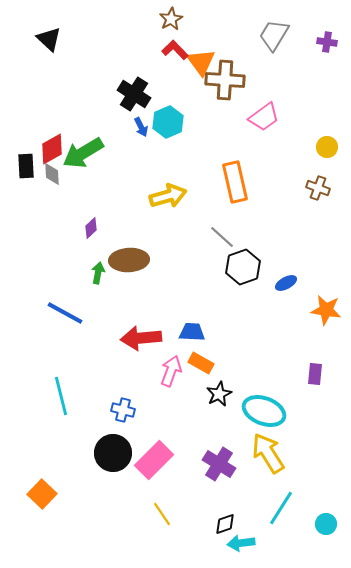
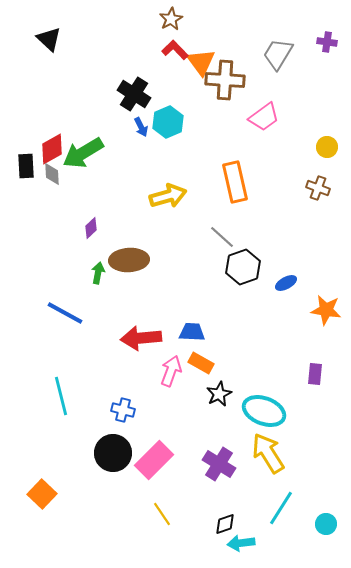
gray trapezoid at (274, 35): moved 4 px right, 19 px down
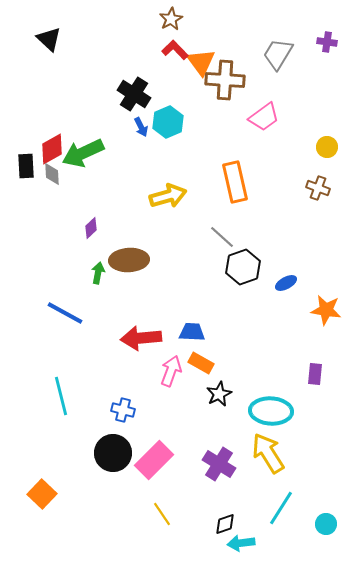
green arrow at (83, 153): rotated 6 degrees clockwise
cyan ellipse at (264, 411): moved 7 px right; rotated 18 degrees counterclockwise
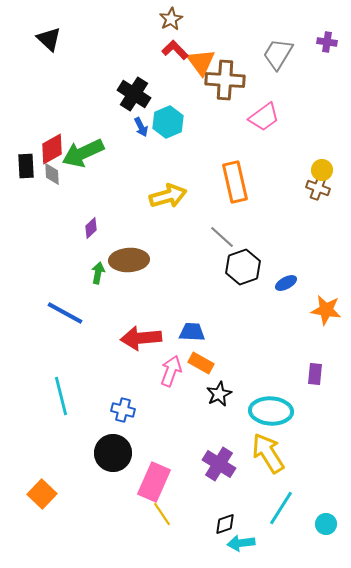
yellow circle at (327, 147): moved 5 px left, 23 px down
pink rectangle at (154, 460): moved 22 px down; rotated 21 degrees counterclockwise
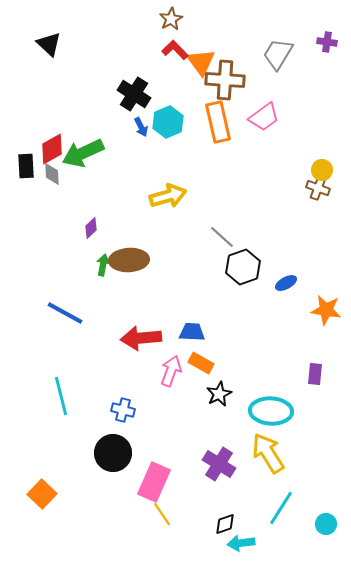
black triangle at (49, 39): moved 5 px down
orange rectangle at (235, 182): moved 17 px left, 60 px up
green arrow at (98, 273): moved 5 px right, 8 px up
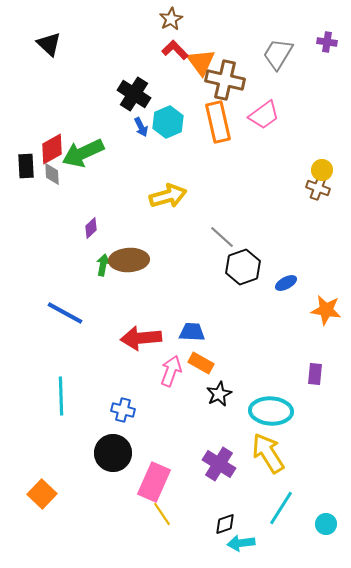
brown cross at (225, 80): rotated 9 degrees clockwise
pink trapezoid at (264, 117): moved 2 px up
cyan line at (61, 396): rotated 12 degrees clockwise
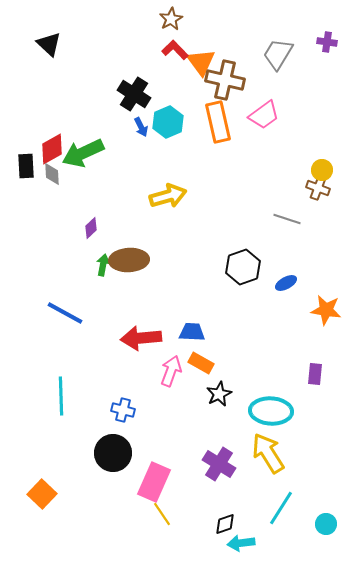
gray line at (222, 237): moved 65 px right, 18 px up; rotated 24 degrees counterclockwise
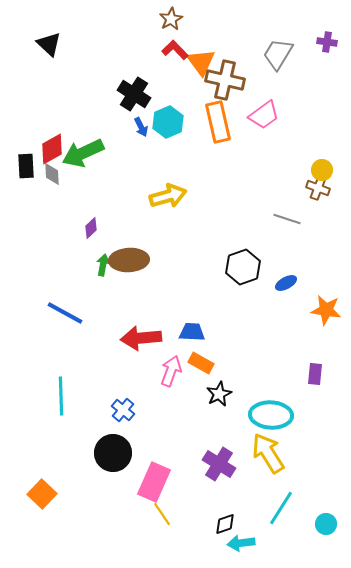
blue cross at (123, 410): rotated 25 degrees clockwise
cyan ellipse at (271, 411): moved 4 px down
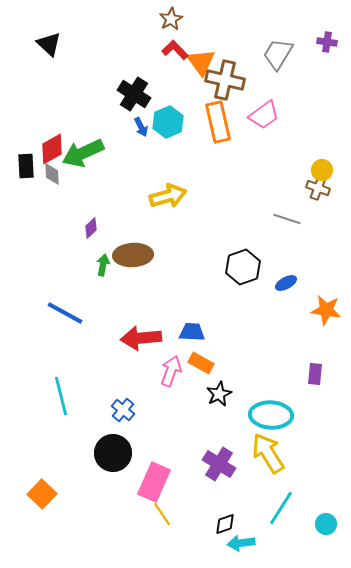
brown ellipse at (129, 260): moved 4 px right, 5 px up
cyan line at (61, 396): rotated 12 degrees counterclockwise
